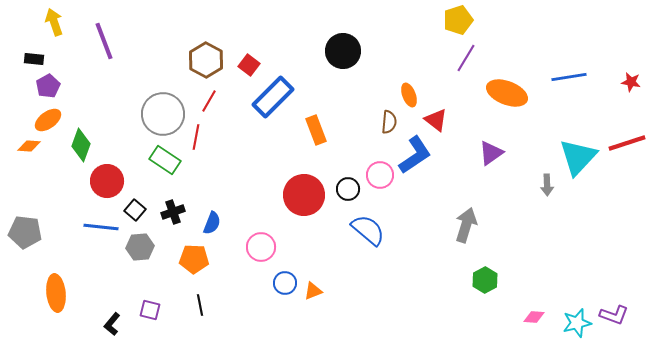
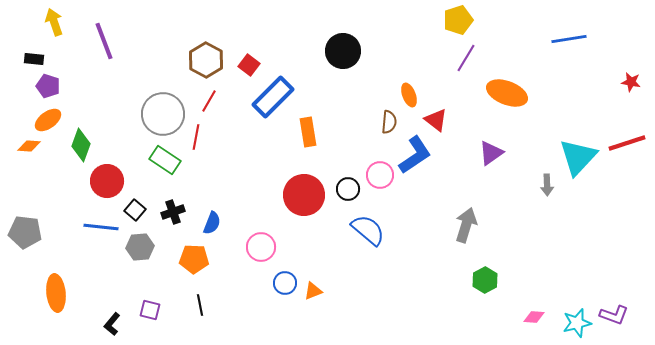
blue line at (569, 77): moved 38 px up
purple pentagon at (48, 86): rotated 25 degrees counterclockwise
orange rectangle at (316, 130): moved 8 px left, 2 px down; rotated 12 degrees clockwise
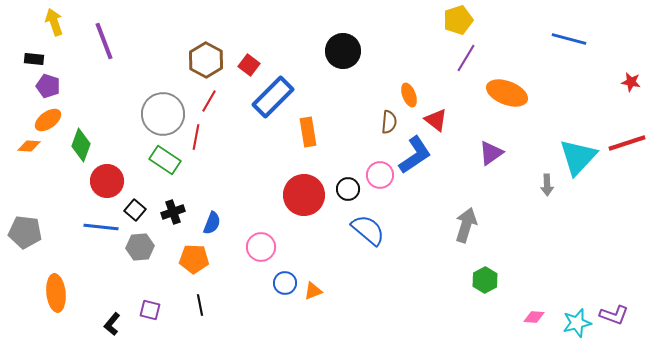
blue line at (569, 39): rotated 24 degrees clockwise
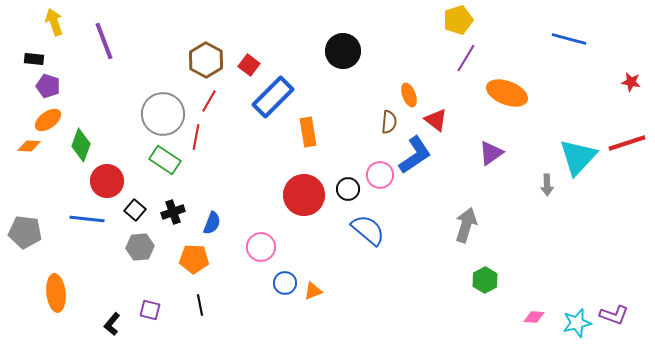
blue line at (101, 227): moved 14 px left, 8 px up
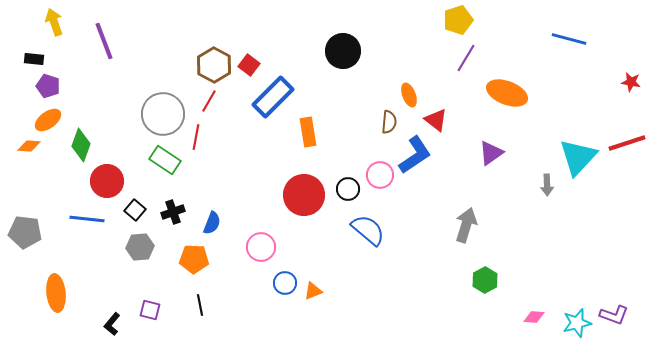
brown hexagon at (206, 60): moved 8 px right, 5 px down
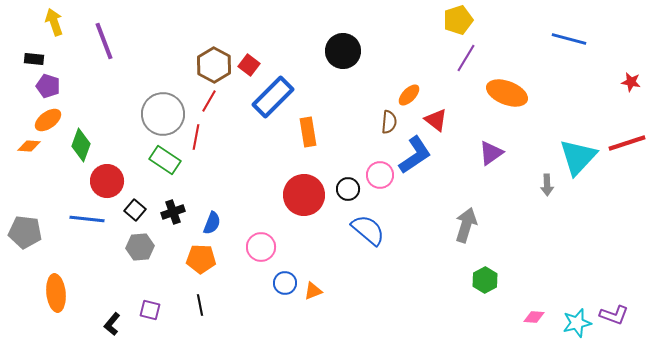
orange ellipse at (409, 95): rotated 65 degrees clockwise
orange pentagon at (194, 259): moved 7 px right
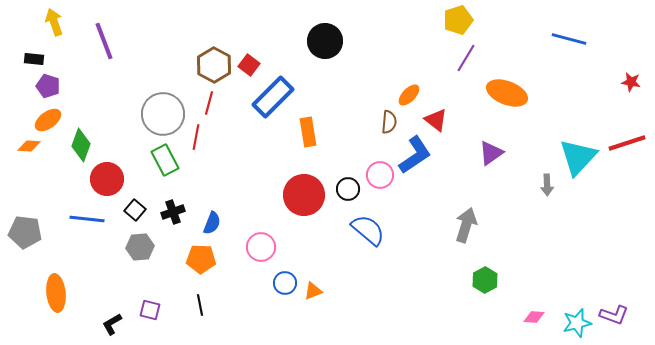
black circle at (343, 51): moved 18 px left, 10 px up
red line at (209, 101): moved 2 px down; rotated 15 degrees counterclockwise
green rectangle at (165, 160): rotated 28 degrees clockwise
red circle at (107, 181): moved 2 px up
black L-shape at (112, 324): rotated 20 degrees clockwise
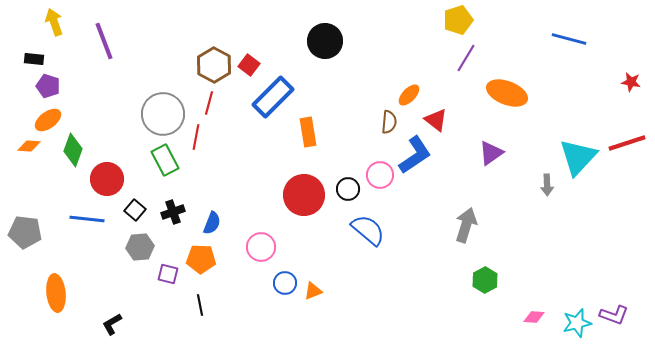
green diamond at (81, 145): moved 8 px left, 5 px down
purple square at (150, 310): moved 18 px right, 36 px up
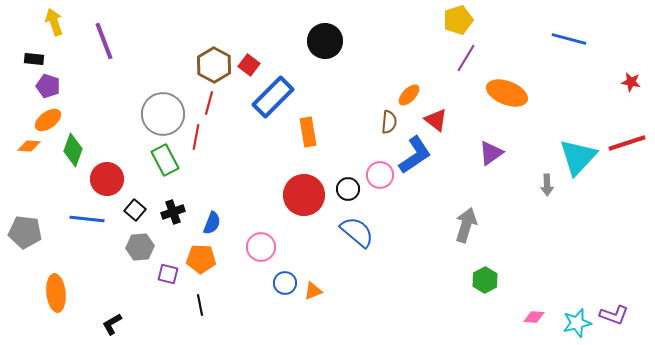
blue semicircle at (368, 230): moved 11 px left, 2 px down
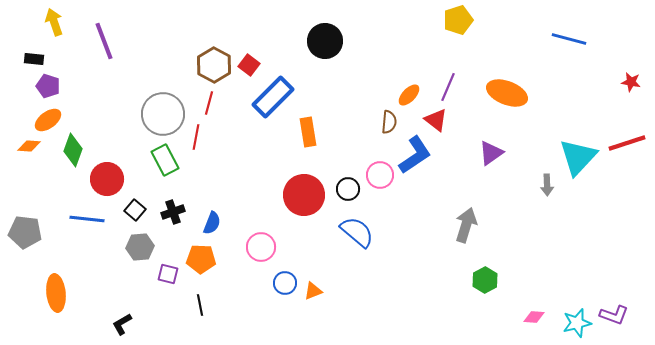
purple line at (466, 58): moved 18 px left, 29 px down; rotated 8 degrees counterclockwise
black L-shape at (112, 324): moved 10 px right
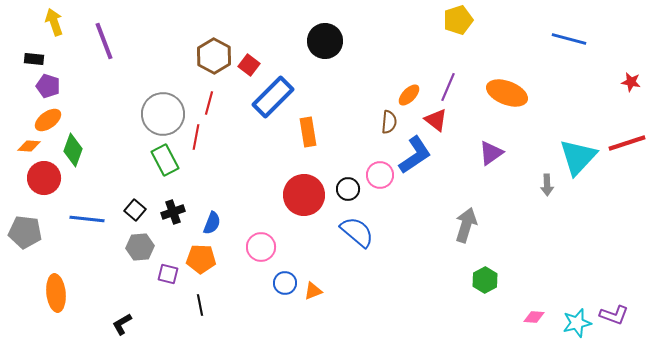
brown hexagon at (214, 65): moved 9 px up
red circle at (107, 179): moved 63 px left, 1 px up
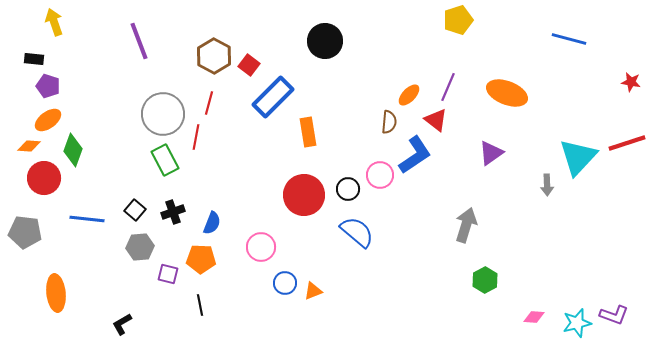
purple line at (104, 41): moved 35 px right
